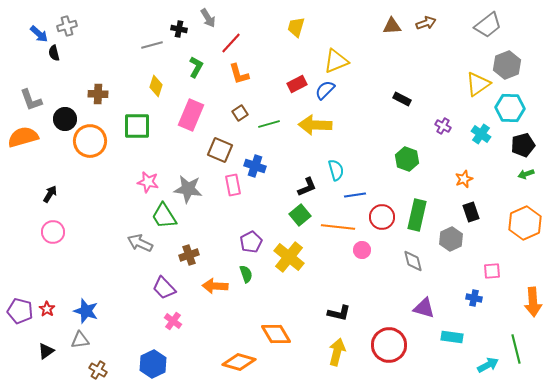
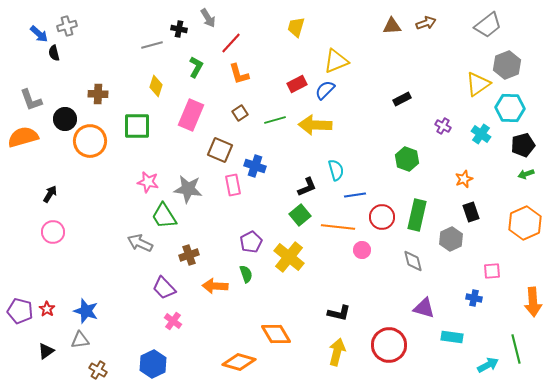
black rectangle at (402, 99): rotated 54 degrees counterclockwise
green line at (269, 124): moved 6 px right, 4 px up
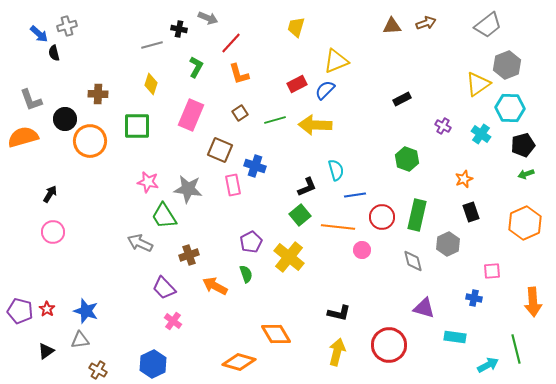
gray arrow at (208, 18): rotated 36 degrees counterclockwise
yellow diamond at (156, 86): moved 5 px left, 2 px up
gray hexagon at (451, 239): moved 3 px left, 5 px down
orange arrow at (215, 286): rotated 25 degrees clockwise
cyan rectangle at (452, 337): moved 3 px right
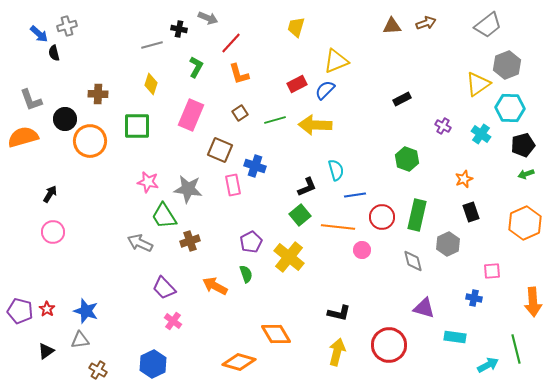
brown cross at (189, 255): moved 1 px right, 14 px up
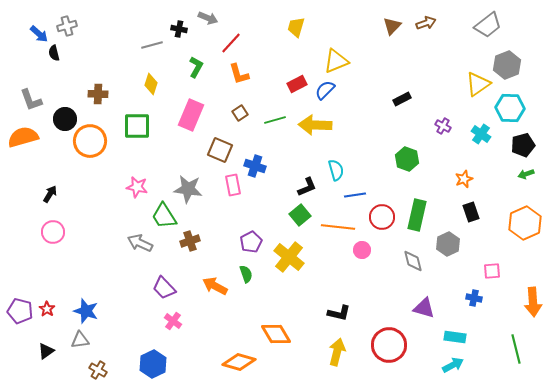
brown triangle at (392, 26): rotated 42 degrees counterclockwise
pink star at (148, 182): moved 11 px left, 5 px down
cyan arrow at (488, 365): moved 35 px left
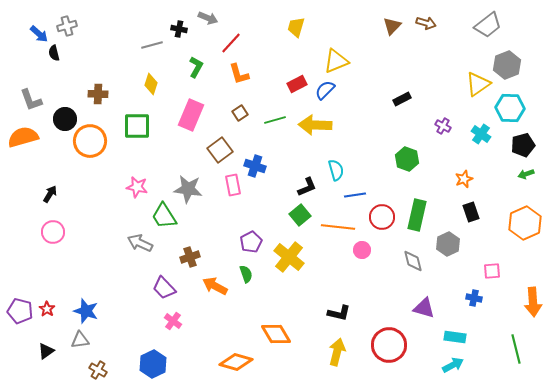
brown arrow at (426, 23): rotated 36 degrees clockwise
brown square at (220, 150): rotated 30 degrees clockwise
brown cross at (190, 241): moved 16 px down
orange diamond at (239, 362): moved 3 px left
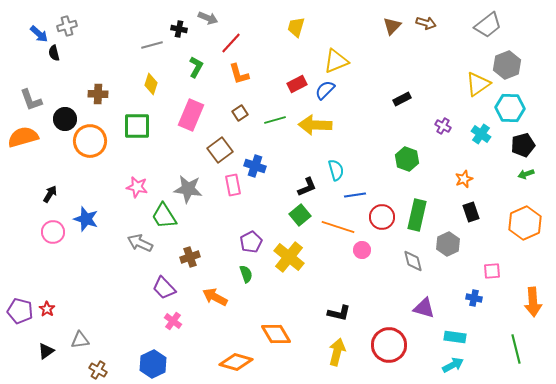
orange line at (338, 227): rotated 12 degrees clockwise
orange arrow at (215, 286): moved 11 px down
blue star at (86, 311): moved 92 px up
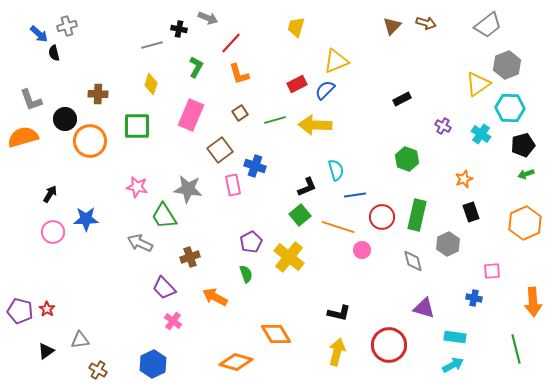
blue star at (86, 219): rotated 20 degrees counterclockwise
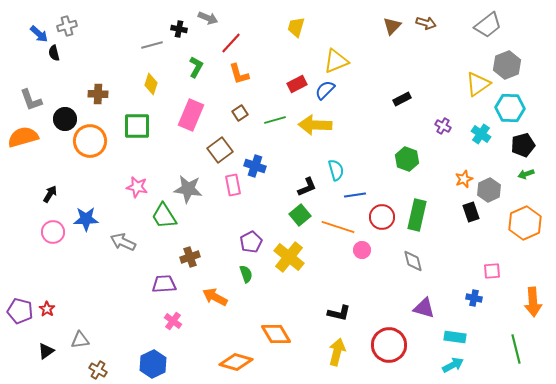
gray arrow at (140, 243): moved 17 px left, 1 px up
gray hexagon at (448, 244): moved 41 px right, 54 px up
purple trapezoid at (164, 288): moved 4 px up; rotated 130 degrees clockwise
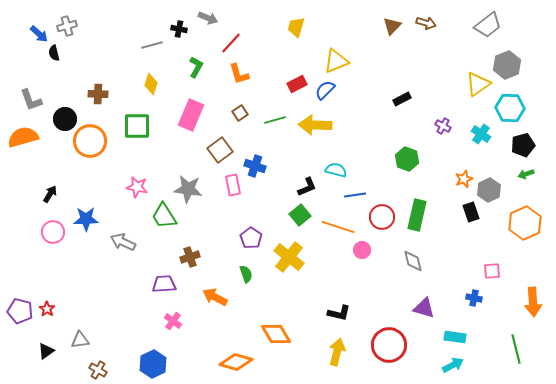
cyan semicircle at (336, 170): rotated 60 degrees counterclockwise
purple pentagon at (251, 242): moved 4 px up; rotated 10 degrees counterclockwise
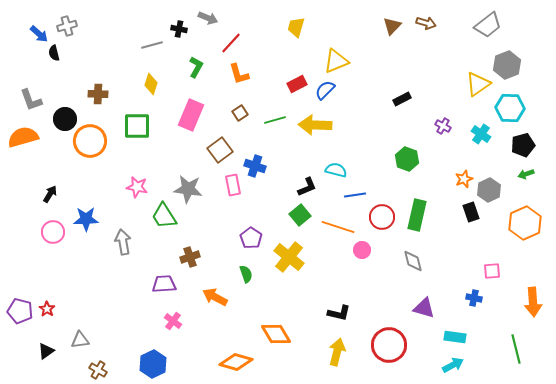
gray arrow at (123, 242): rotated 55 degrees clockwise
